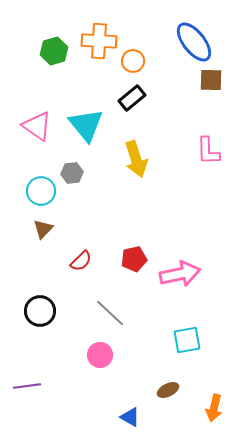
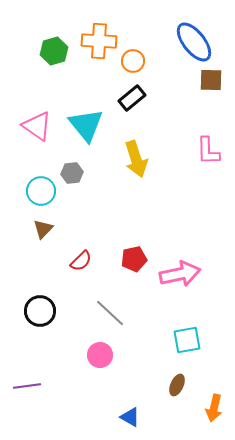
brown ellipse: moved 9 px right, 5 px up; rotated 40 degrees counterclockwise
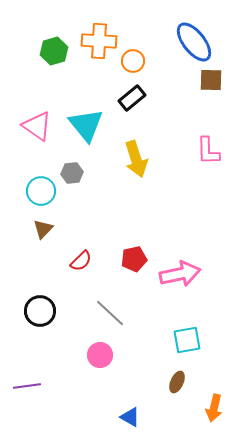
brown ellipse: moved 3 px up
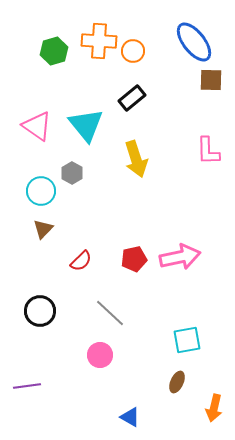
orange circle: moved 10 px up
gray hexagon: rotated 25 degrees counterclockwise
pink arrow: moved 17 px up
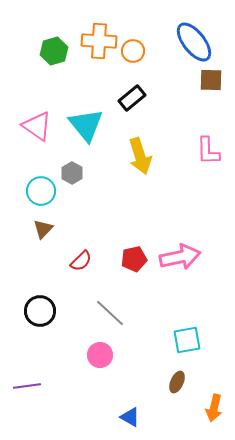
yellow arrow: moved 4 px right, 3 px up
